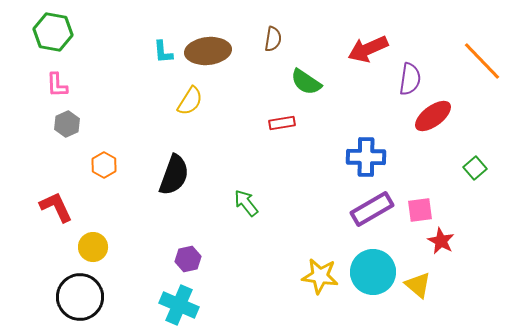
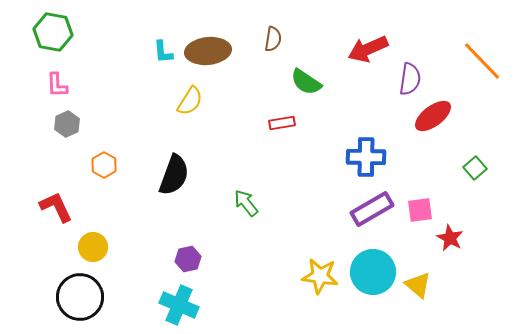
red star: moved 9 px right, 3 px up
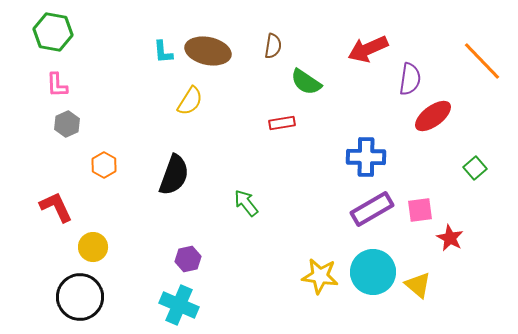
brown semicircle: moved 7 px down
brown ellipse: rotated 18 degrees clockwise
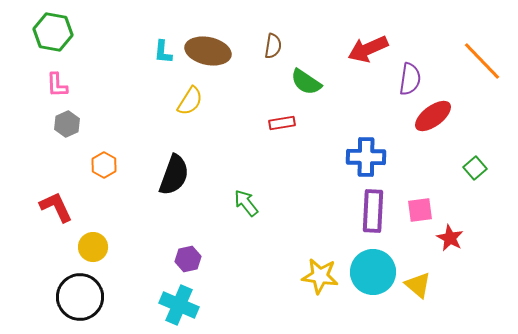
cyan L-shape: rotated 10 degrees clockwise
purple rectangle: moved 1 px right, 2 px down; rotated 57 degrees counterclockwise
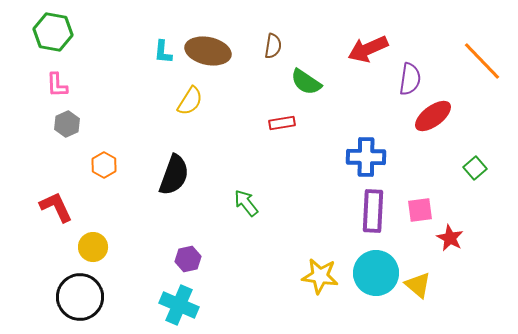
cyan circle: moved 3 px right, 1 px down
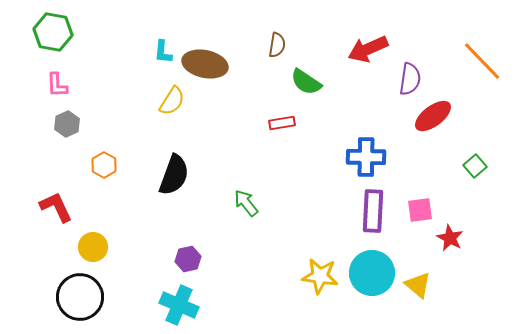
brown semicircle: moved 4 px right, 1 px up
brown ellipse: moved 3 px left, 13 px down
yellow semicircle: moved 18 px left
green square: moved 2 px up
cyan circle: moved 4 px left
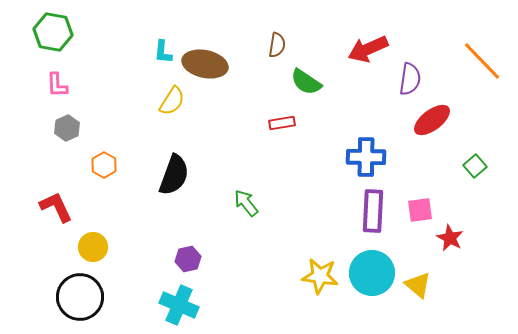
red ellipse: moved 1 px left, 4 px down
gray hexagon: moved 4 px down
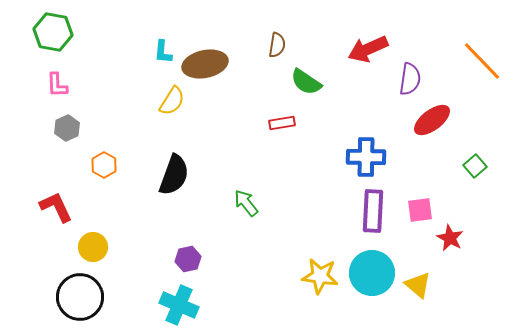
brown ellipse: rotated 24 degrees counterclockwise
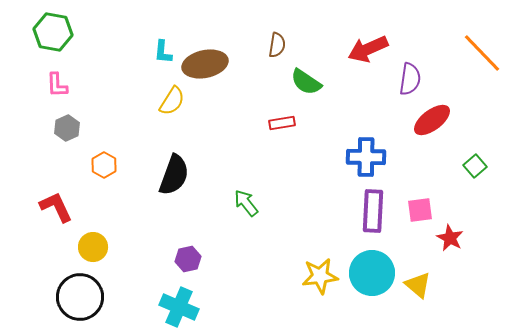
orange line: moved 8 px up
yellow star: rotated 15 degrees counterclockwise
cyan cross: moved 2 px down
